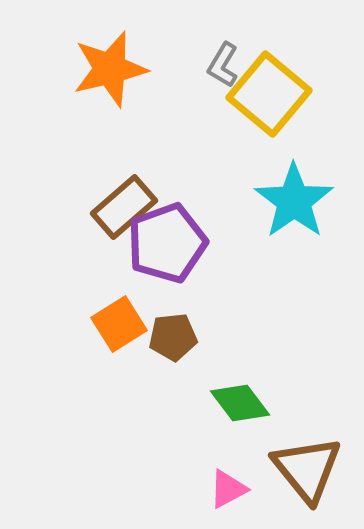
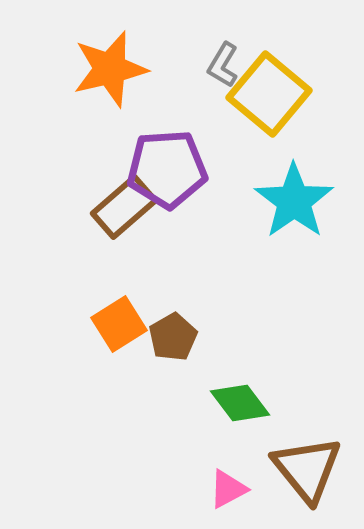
purple pentagon: moved 74 px up; rotated 16 degrees clockwise
brown pentagon: rotated 24 degrees counterclockwise
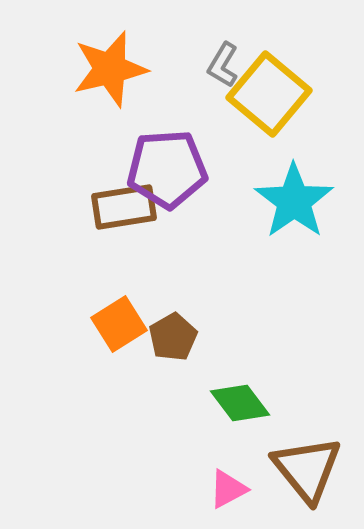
brown rectangle: rotated 32 degrees clockwise
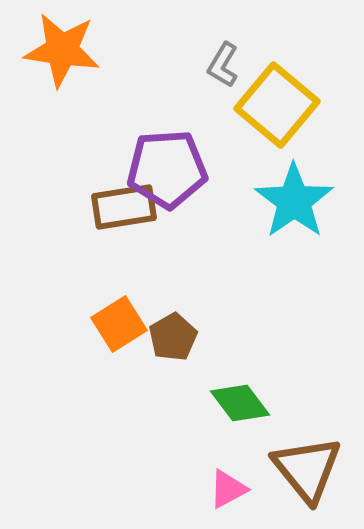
orange star: moved 48 px left, 19 px up; rotated 22 degrees clockwise
yellow square: moved 8 px right, 11 px down
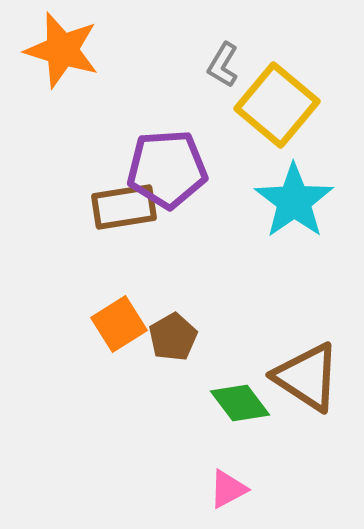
orange star: rotated 8 degrees clockwise
brown triangle: moved 92 px up; rotated 18 degrees counterclockwise
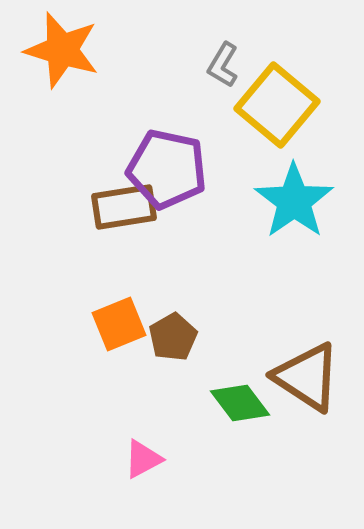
purple pentagon: rotated 16 degrees clockwise
orange square: rotated 10 degrees clockwise
pink triangle: moved 85 px left, 30 px up
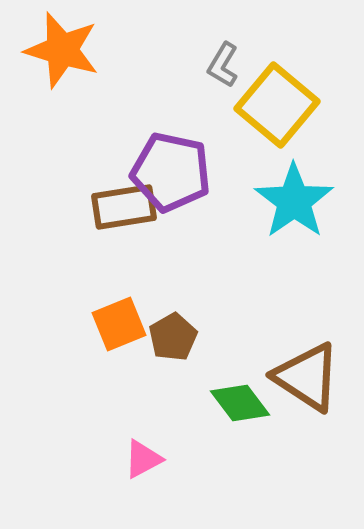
purple pentagon: moved 4 px right, 3 px down
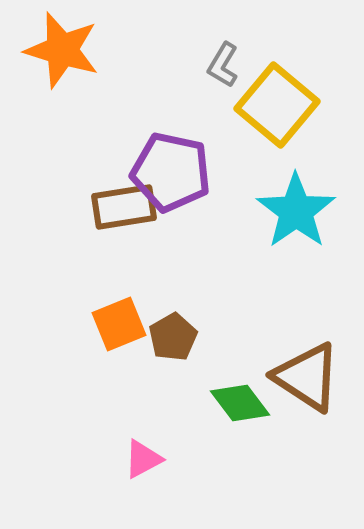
cyan star: moved 2 px right, 10 px down
